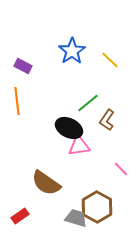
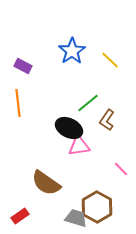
orange line: moved 1 px right, 2 px down
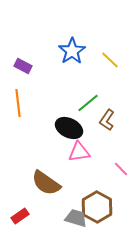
pink triangle: moved 6 px down
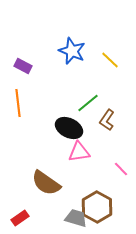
blue star: rotated 16 degrees counterclockwise
red rectangle: moved 2 px down
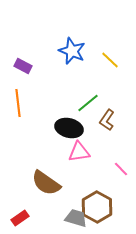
black ellipse: rotated 12 degrees counterclockwise
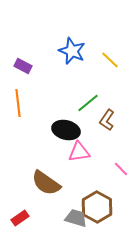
black ellipse: moved 3 px left, 2 px down
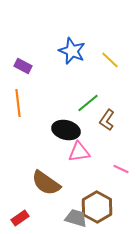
pink line: rotated 21 degrees counterclockwise
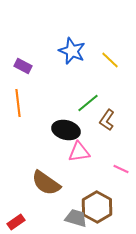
red rectangle: moved 4 px left, 4 px down
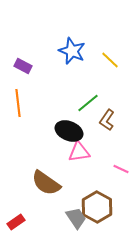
black ellipse: moved 3 px right, 1 px down; rotated 8 degrees clockwise
gray trapezoid: rotated 40 degrees clockwise
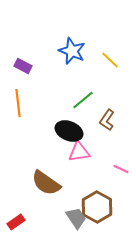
green line: moved 5 px left, 3 px up
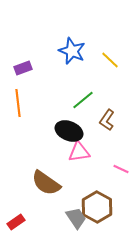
purple rectangle: moved 2 px down; rotated 48 degrees counterclockwise
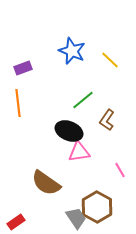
pink line: moved 1 px left, 1 px down; rotated 35 degrees clockwise
